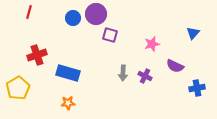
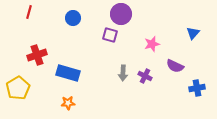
purple circle: moved 25 px right
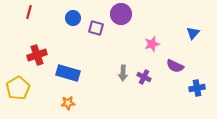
purple square: moved 14 px left, 7 px up
purple cross: moved 1 px left, 1 px down
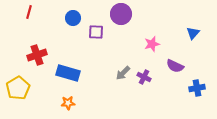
purple square: moved 4 px down; rotated 14 degrees counterclockwise
gray arrow: rotated 42 degrees clockwise
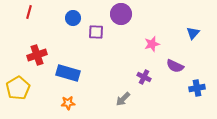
gray arrow: moved 26 px down
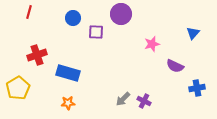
purple cross: moved 24 px down
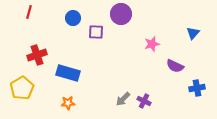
yellow pentagon: moved 4 px right
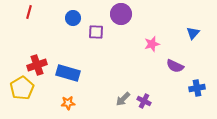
red cross: moved 10 px down
